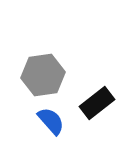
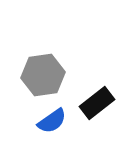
blue semicircle: moved 1 px right; rotated 96 degrees clockwise
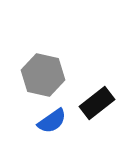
gray hexagon: rotated 21 degrees clockwise
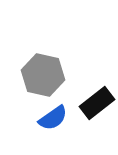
blue semicircle: moved 1 px right, 3 px up
